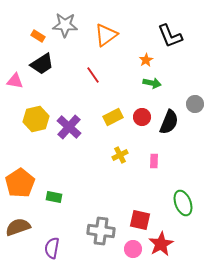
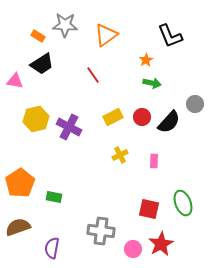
black semicircle: rotated 20 degrees clockwise
purple cross: rotated 15 degrees counterclockwise
red square: moved 9 px right, 11 px up
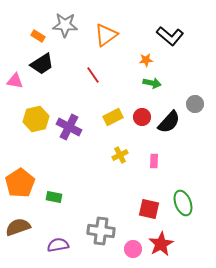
black L-shape: rotated 28 degrees counterclockwise
orange star: rotated 24 degrees clockwise
purple semicircle: moved 6 px right, 3 px up; rotated 70 degrees clockwise
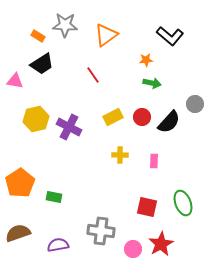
yellow cross: rotated 28 degrees clockwise
red square: moved 2 px left, 2 px up
brown semicircle: moved 6 px down
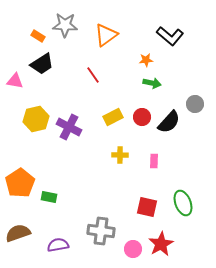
green rectangle: moved 5 px left
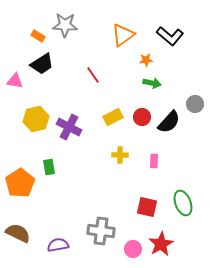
orange triangle: moved 17 px right
green rectangle: moved 30 px up; rotated 70 degrees clockwise
brown semicircle: rotated 45 degrees clockwise
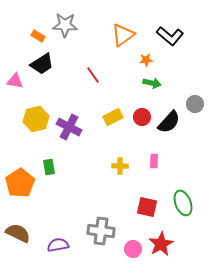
yellow cross: moved 11 px down
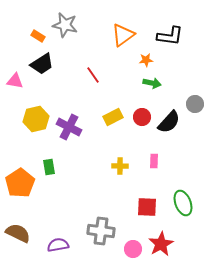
gray star: rotated 10 degrees clockwise
black L-shape: rotated 32 degrees counterclockwise
red square: rotated 10 degrees counterclockwise
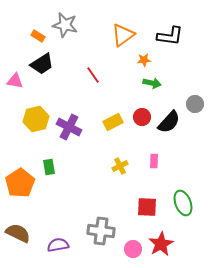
orange star: moved 2 px left
yellow rectangle: moved 5 px down
yellow cross: rotated 28 degrees counterclockwise
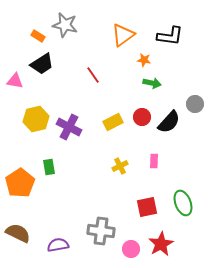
orange star: rotated 16 degrees clockwise
red square: rotated 15 degrees counterclockwise
pink circle: moved 2 px left
